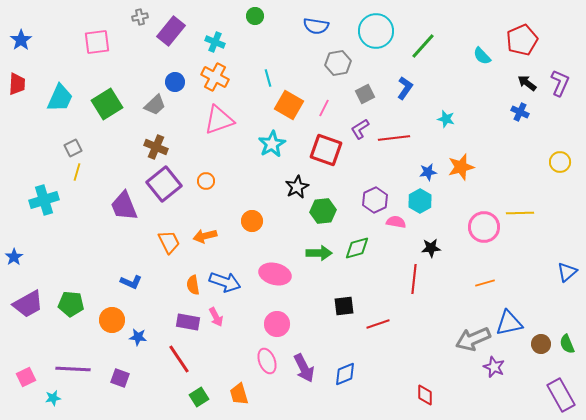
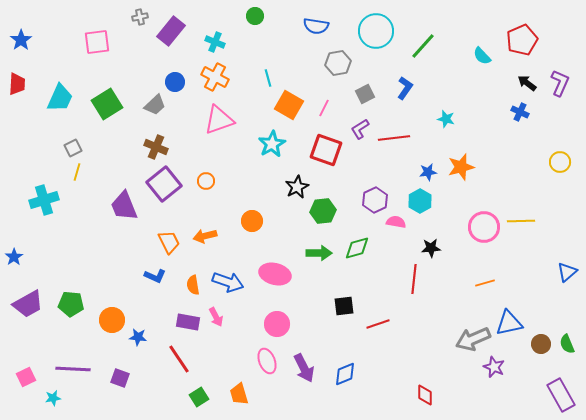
yellow line at (520, 213): moved 1 px right, 8 px down
blue L-shape at (131, 282): moved 24 px right, 6 px up
blue arrow at (225, 282): moved 3 px right
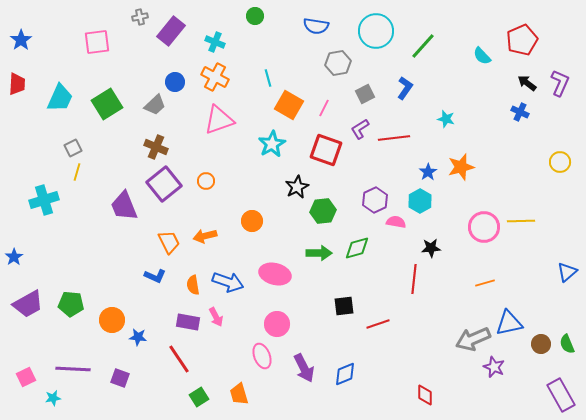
blue star at (428, 172): rotated 24 degrees counterclockwise
pink ellipse at (267, 361): moved 5 px left, 5 px up
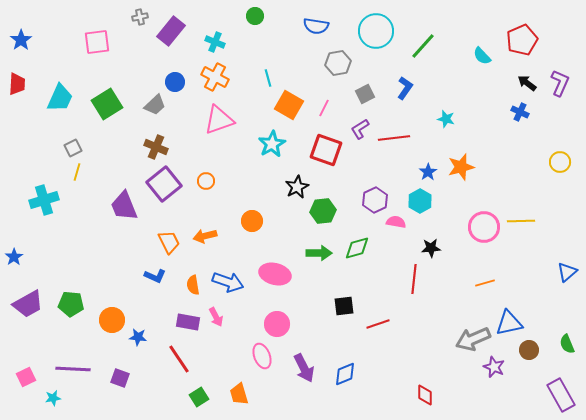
brown circle at (541, 344): moved 12 px left, 6 px down
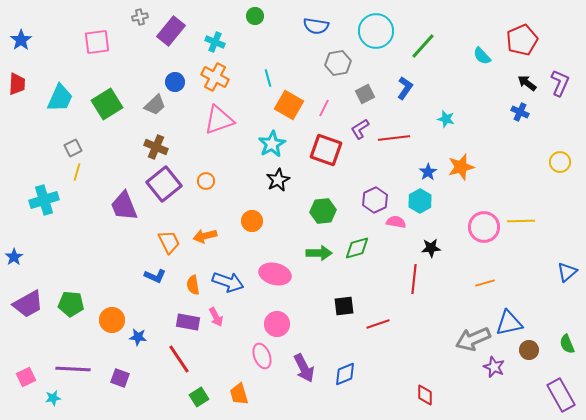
black star at (297, 187): moved 19 px left, 7 px up
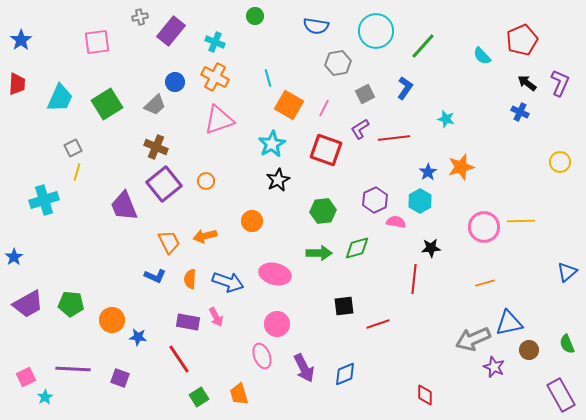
orange semicircle at (193, 285): moved 3 px left, 6 px up; rotated 12 degrees clockwise
cyan star at (53, 398): moved 8 px left, 1 px up; rotated 21 degrees counterclockwise
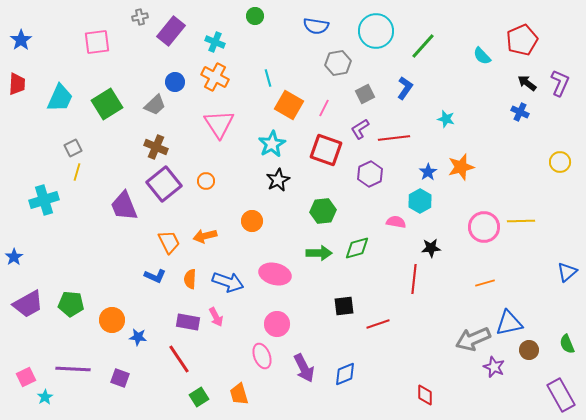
pink triangle at (219, 120): moved 4 px down; rotated 44 degrees counterclockwise
purple hexagon at (375, 200): moved 5 px left, 26 px up
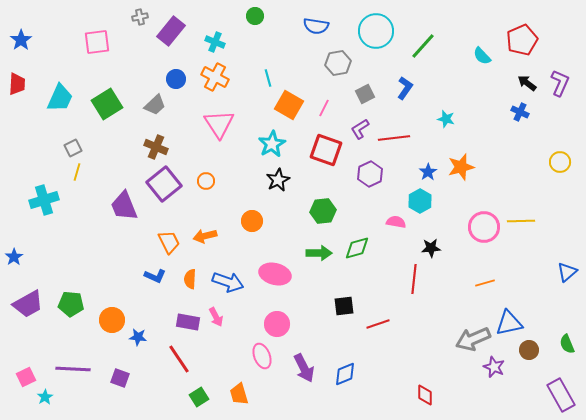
blue circle at (175, 82): moved 1 px right, 3 px up
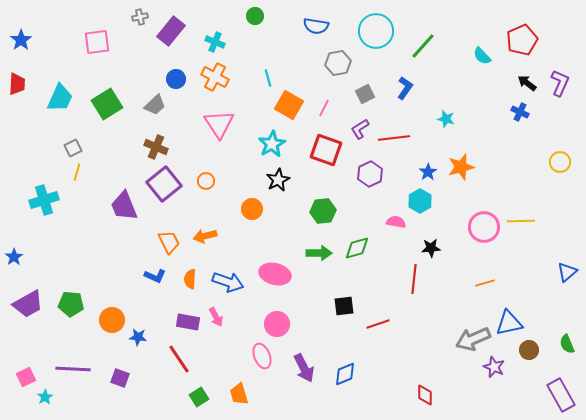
orange circle at (252, 221): moved 12 px up
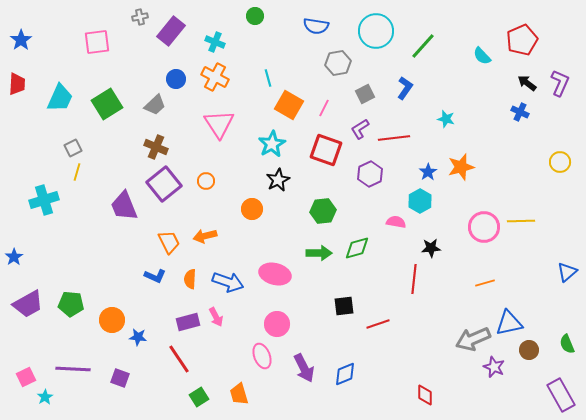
purple rectangle at (188, 322): rotated 25 degrees counterclockwise
